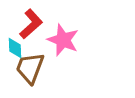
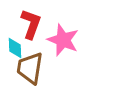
red L-shape: rotated 28 degrees counterclockwise
brown trapezoid: rotated 12 degrees counterclockwise
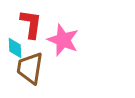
red L-shape: rotated 12 degrees counterclockwise
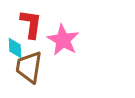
pink star: rotated 8 degrees clockwise
brown trapezoid: moved 1 px left, 1 px up
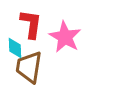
pink star: moved 2 px right, 3 px up
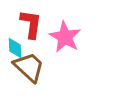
brown trapezoid: rotated 124 degrees clockwise
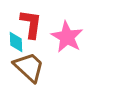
pink star: moved 2 px right
cyan diamond: moved 1 px right, 6 px up
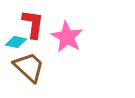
red L-shape: moved 2 px right
cyan diamond: rotated 75 degrees counterclockwise
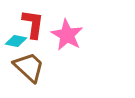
pink star: moved 2 px up
cyan diamond: moved 1 px up
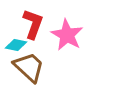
red L-shape: rotated 12 degrees clockwise
cyan diamond: moved 4 px down
